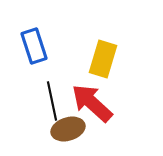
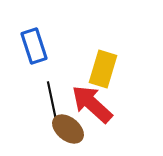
yellow rectangle: moved 10 px down
red arrow: moved 1 px down
brown ellipse: rotated 56 degrees clockwise
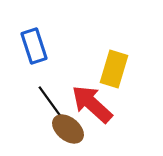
yellow rectangle: moved 11 px right
black line: moved 1 px left, 2 px down; rotated 24 degrees counterclockwise
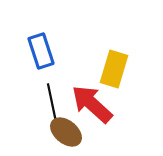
blue rectangle: moved 7 px right, 5 px down
black line: moved 1 px right; rotated 24 degrees clockwise
brown ellipse: moved 2 px left, 3 px down
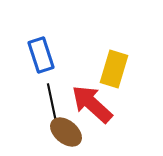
blue rectangle: moved 4 px down
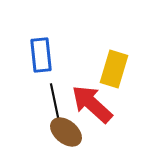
blue rectangle: rotated 12 degrees clockwise
black line: moved 3 px right
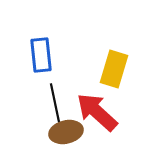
red arrow: moved 5 px right, 8 px down
brown ellipse: rotated 52 degrees counterclockwise
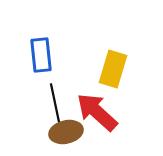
yellow rectangle: moved 1 px left
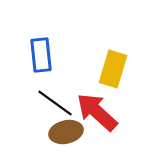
black line: rotated 42 degrees counterclockwise
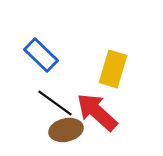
blue rectangle: rotated 40 degrees counterclockwise
brown ellipse: moved 2 px up
